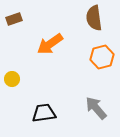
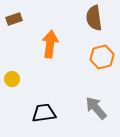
orange arrow: rotated 132 degrees clockwise
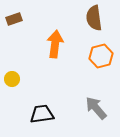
orange arrow: moved 5 px right
orange hexagon: moved 1 px left, 1 px up
black trapezoid: moved 2 px left, 1 px down
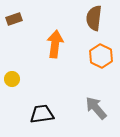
brown semicircle: rotated 15 degrees clockwise
orange hexagon: rotated 20 degrees counterclockwise
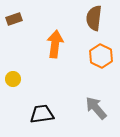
yellow circle: moved 1 px right
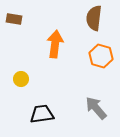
brown rectangle: rotated 28 degrees clockwise
orange hexagon: rotated 10 degrees counterclockwise
yellow circle: moved 8 px right
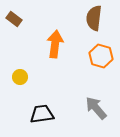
brown rectangle: rotated 28 degrees clockwise
yellow circle: moved 1 px left, 2 px up
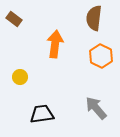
orange hexagon: rotated 10 degrees clockwise
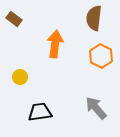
black trapezoid: moved 2 px left, 2 px up
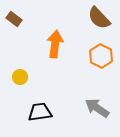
brown semicircle: moved 5 px right; rotated 50 degrees counterclockwise
gray arrow: moved 1 px right; rotated 15 degrees counterclockwise
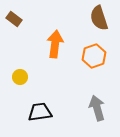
brown semicircle: rotated 25 degrees clockwise
orange hexagon: moved 7 px left; rotated 15 degrees clockwise
gray arrow: rotated 40 degrees clockwise
